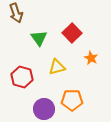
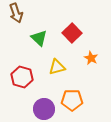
green triangle: rotated 12 degrees counterclockwise
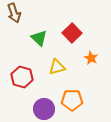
brown arrow: moved 2 px left
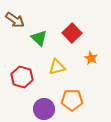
brown arrow: moved 1 px right, 7 px down; rotated 36 degrees counterclockwise
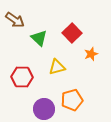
orange star: moved 4 px up; rotated 24 degrees clockwise
red hexagon: rotated 15 degrees counterclockwise
orange pentagon: rotated 15 degrees counterclockwise
